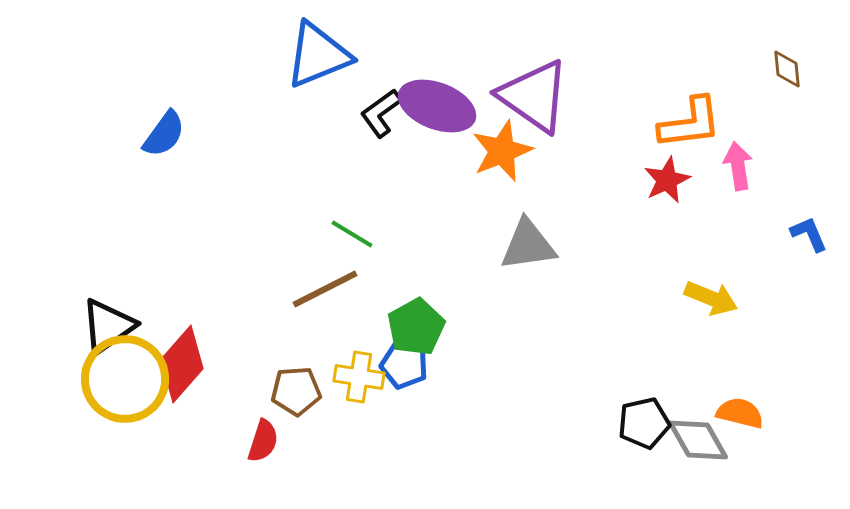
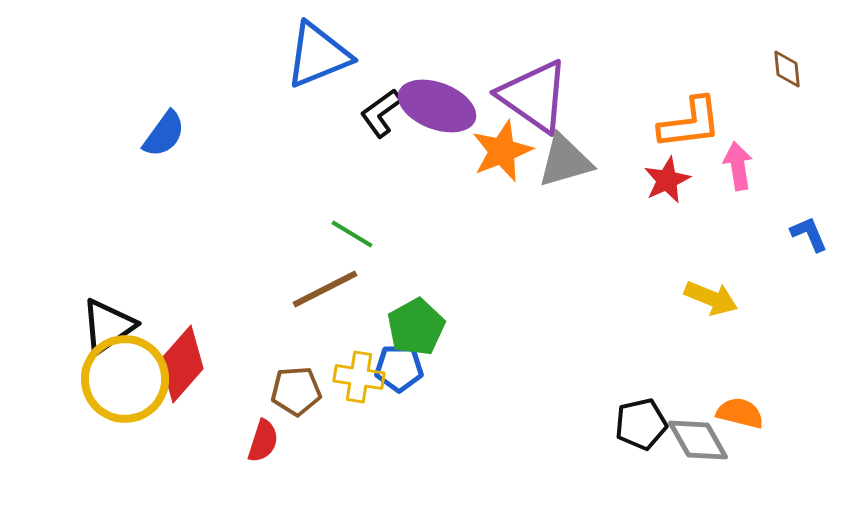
gray triangle: moved 37 px right, 84 px up; rotated 8 degrees counterclockwise
blue pentagon: moved 5 px left, 3 px down; rotated 15 degrees counterclockwise
black pentagon: moved 3 px left, 1 px down
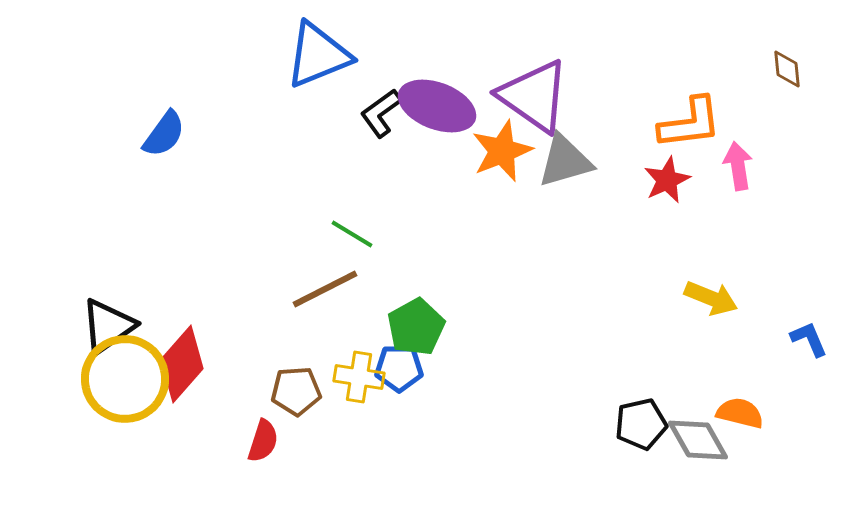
blue L-shape: moved 105 px down
